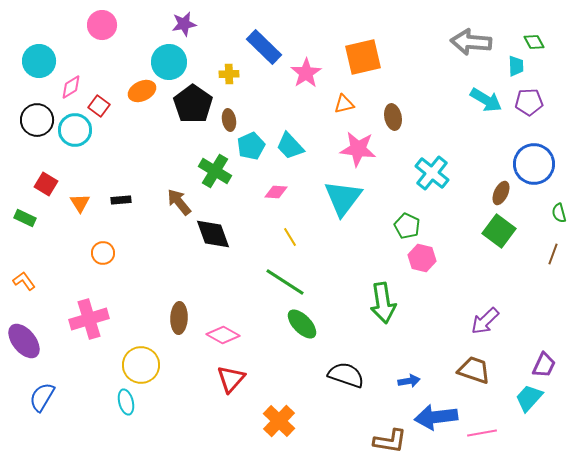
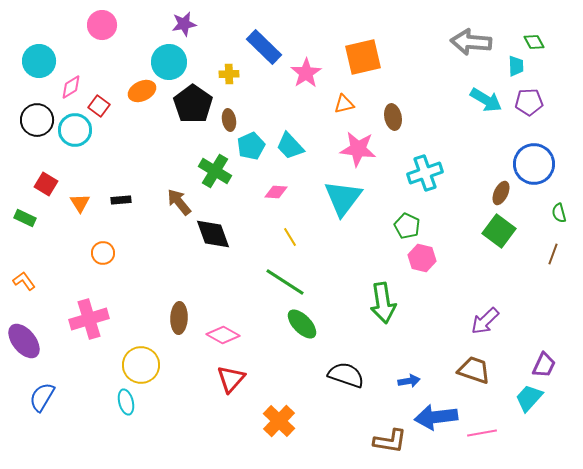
cyan cross at (432, 173): moved 7 px left; rotated 32 degrees clockwise
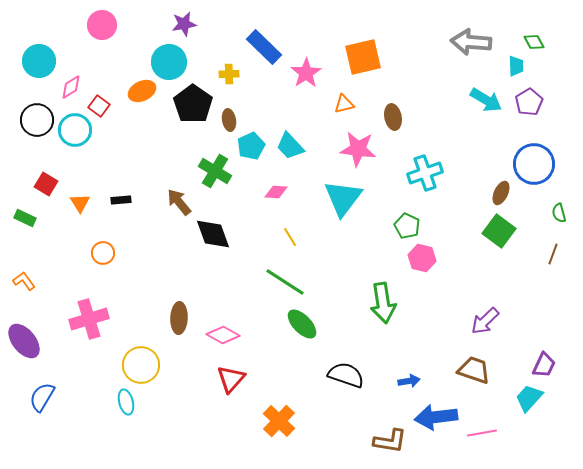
purple pentagon at (529, 102): rotated 28 degrees counterclockwise
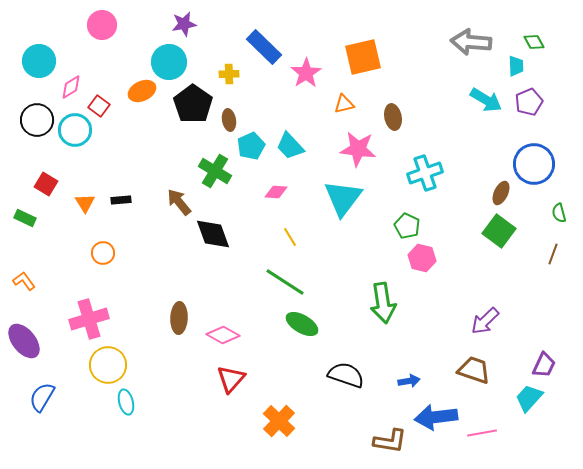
purple pentagon at (529, 102): rotated 8 degrees clockwise
orange triangle at (80, 203): moved 5 px right
green ellipse at (302, 324): rotated 16 degrees counterclockwise
yellow circle at (141, 365): moved 33 px left
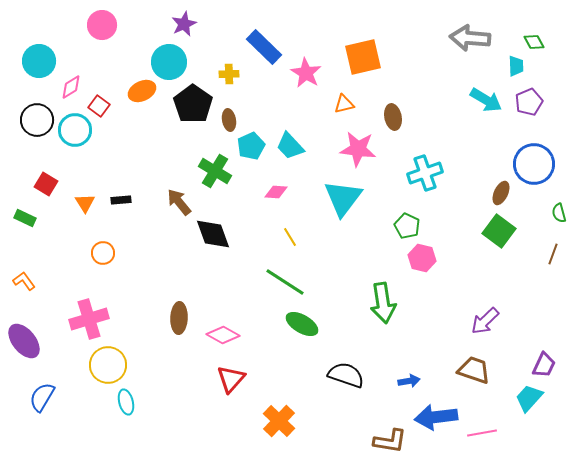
purple star at (184, 24): rotated 15 degrees counterclockwise
gray arrow at (471, 42): moved 1 px left, 4 px up
pink star at (306, 73): rotated 8 degrees counterclockwise
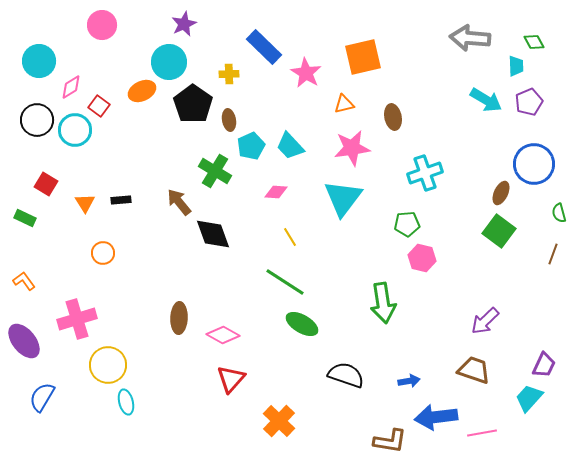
pink star at (358, 149): moved 6 px left, 1 px up; rotated 15 degrees counterclockwise
green pentagon at (407, 226): moved 2 px up; rotated 30 degrees counterclockwise
pink cross at (89, 319): moved 12 px left
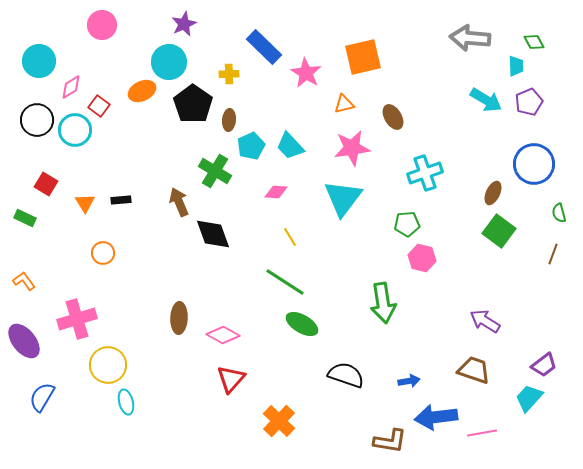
brown ellipse at (393, 117): rotated 20 degrees counterclockwise
brown ellipse at (229, 120): rotated 15 degrees clockwise
brown ellipse at (501, 193): moved 8 px left
brown arrow at (179, 202): rotated 16 degrees clockwise
purple arrow at (485, 321): rotated 76 degrees clockwise
purple trapezoid at (544, 365): rotated 28 degrees clockwise
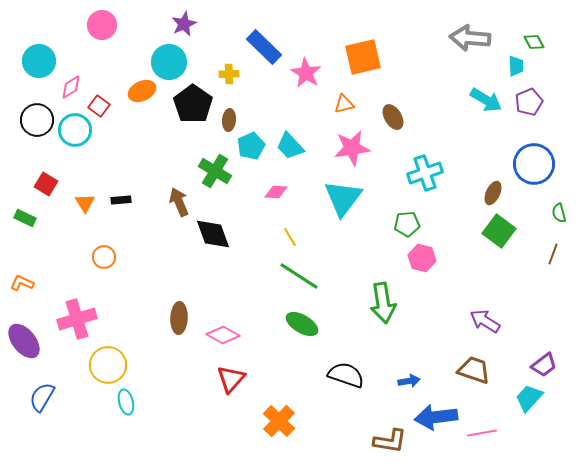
orange circle at (103, 253): moved 1 px right, 4 px down
orange L-shape at (24, 281): moved 2 px left, 2 px down; rotated 30 degrees counterclockwise
green line at (285, 282): moved 14 px right, 6 px up
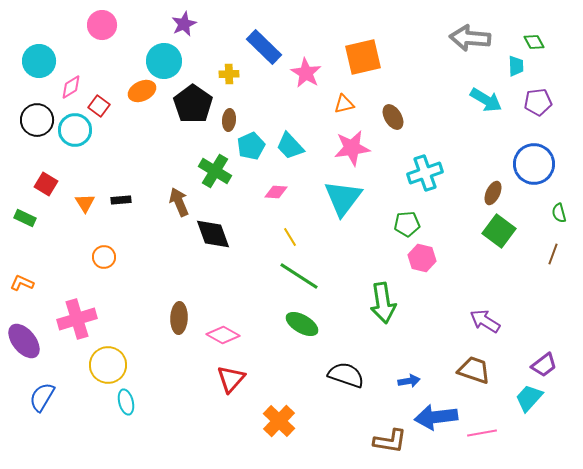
cyan circle at (169, 62): moved 5 px left, 1 px up
purple pentagon at (529, 102): moved 9 px right; rotated 16 degrees clockwise
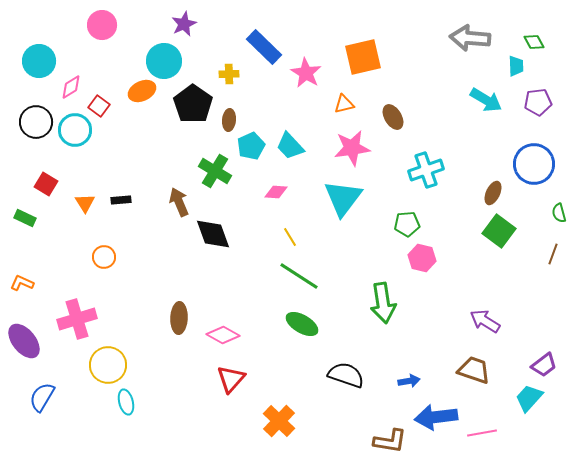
black circle at (37, 120): moved 1 px left, 2 px down
cyan cross at (425, 173): moved 1 px right, 3 px up
